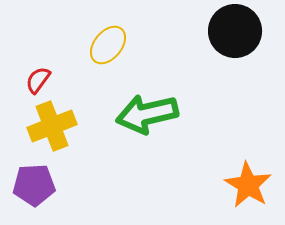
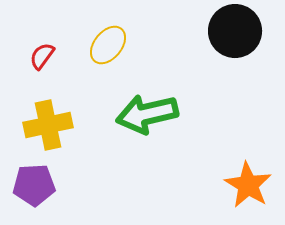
red semicircle: moved 4 px right, 24 px up
yellow cross: moved 4 px left, 1 px up; rotated 9 degrees clockwise
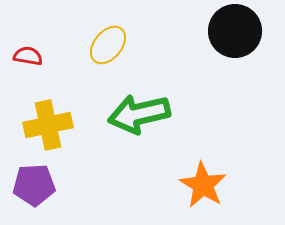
red semicircle: moved 14 px left; rotated 64 degrees clockwise
green arrow: moved 8 px left
orange star: moved 45 px left
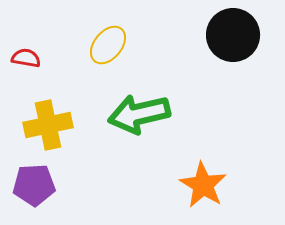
black circle: moved 2 px left, 4 px down
red semicircle: moved 2 px left, 2 px down
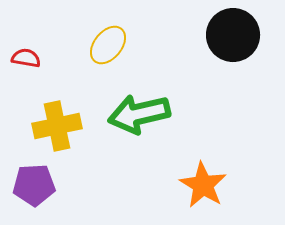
yellow cross: moved 9 px right, 1 px down
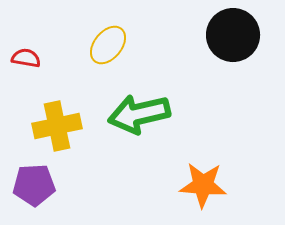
orange star: rotated 27 degrees counterclockwise
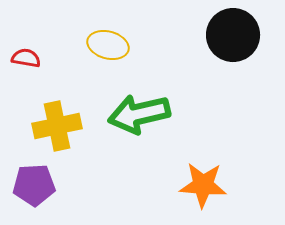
yellow ellipse: rotated 66 degrees clockwise
